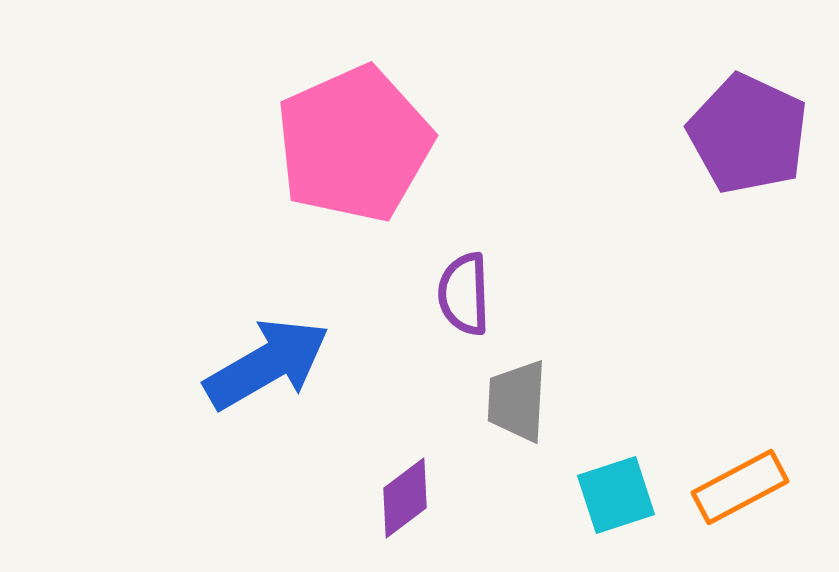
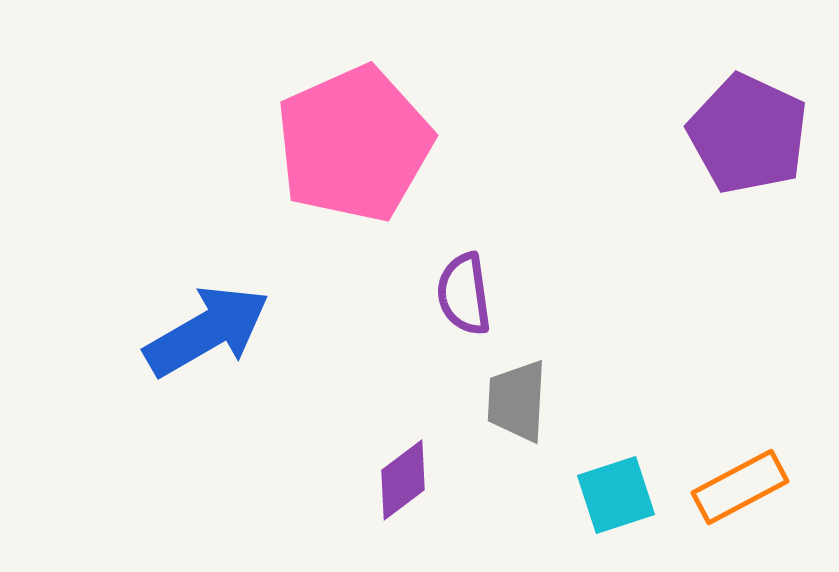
purple semicircle: rotated 6 degrees counterclockwise
blue arrow: moved 60 px left, 33 px up
purple diamond: moved 2 px left, 18 px up
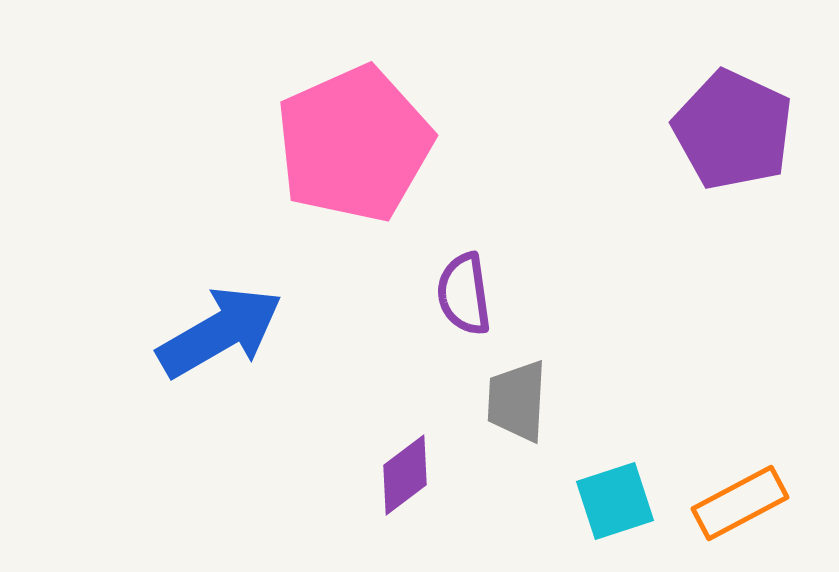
purple pentagon: moved 15 px left, 4 px up
blue arrow: moved 13 px right, 1 px down
purple diamond: moved 2 px right, 5 px up
orange rectangle: moved 16 px down
cyan square: moved 1 px left, 6 px down
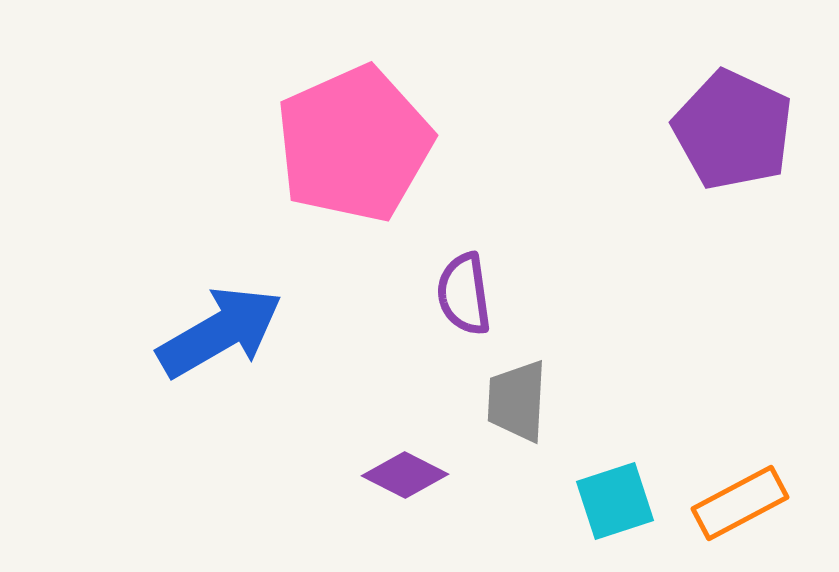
purple diamond: rotated 64 degrees clockwise
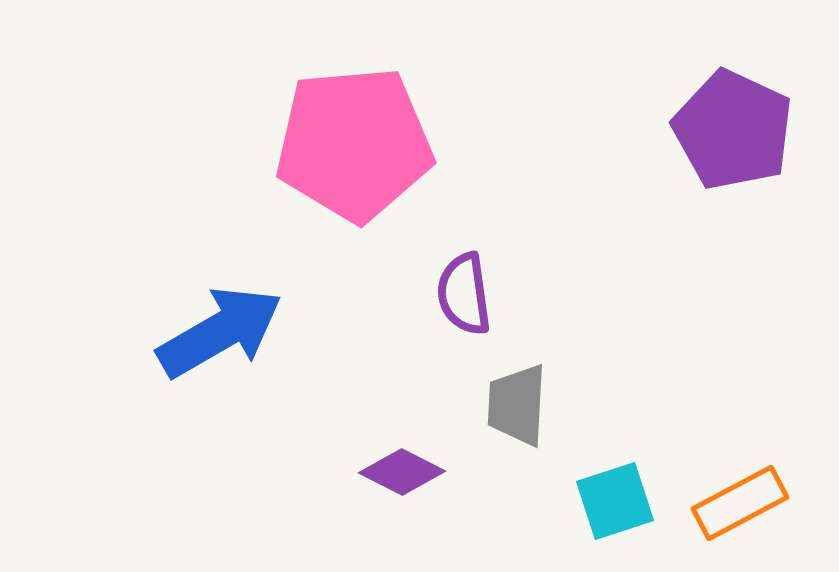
pink pentagon: rotated 19 degrees clockwise
gray trapezoid: moved 4 px down
purple diamond: moved 3 px left, 3 px up
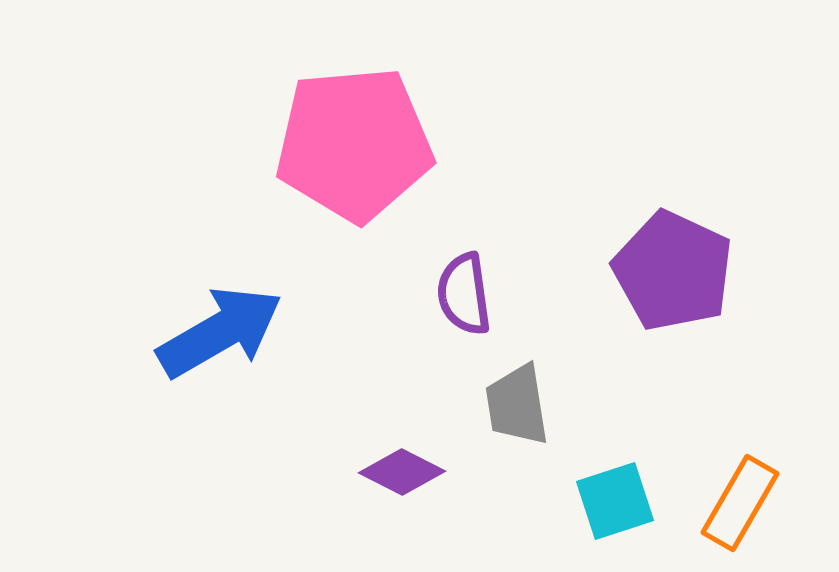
purple pentagon: moved 60 px left, 141 px down
gray trapezoid: rotated 12 degrees counterclockwise
orange rectangle: rotated 32 degrees counterclockwise
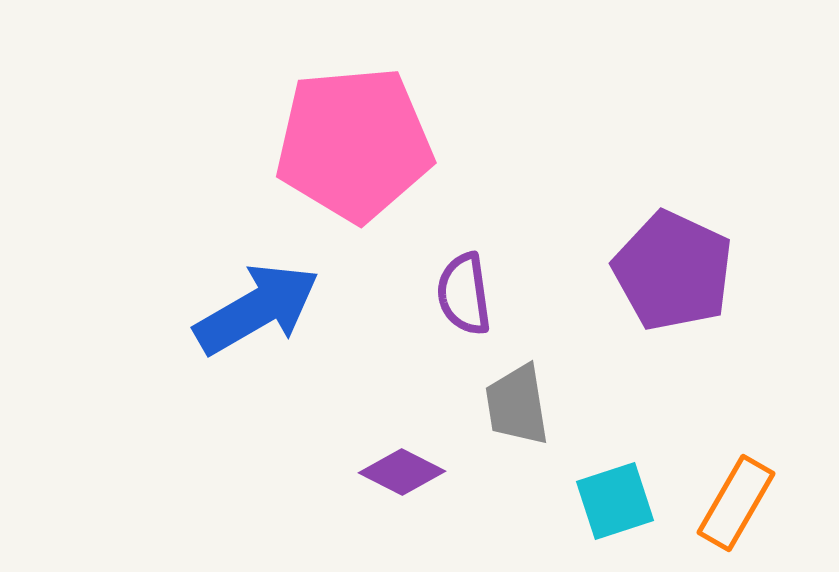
blue arrow: moved 37 px right, 23 px up
orange rectangle: moved 4 px left
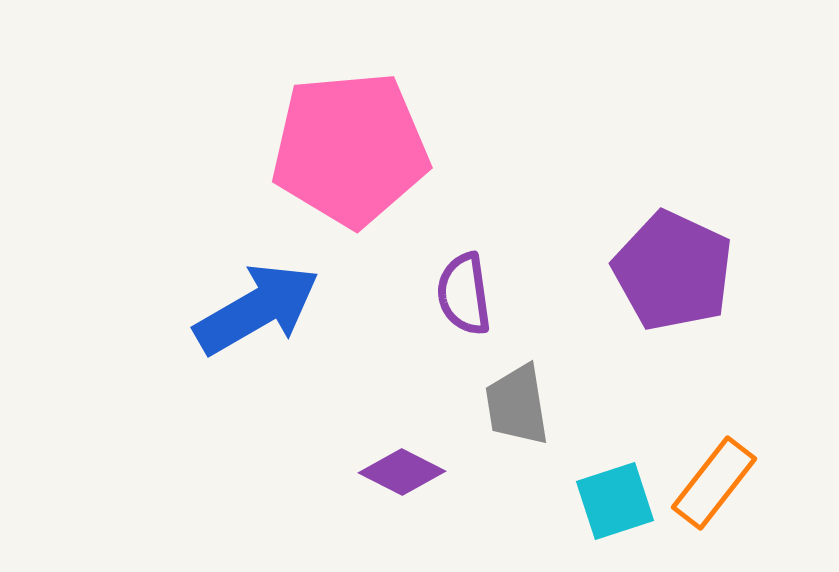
pink pentagon: moved 4 px left, 5 px down
orange rectangle: moved 22 px left, 20 px up; rotated 8 degrees clockwise
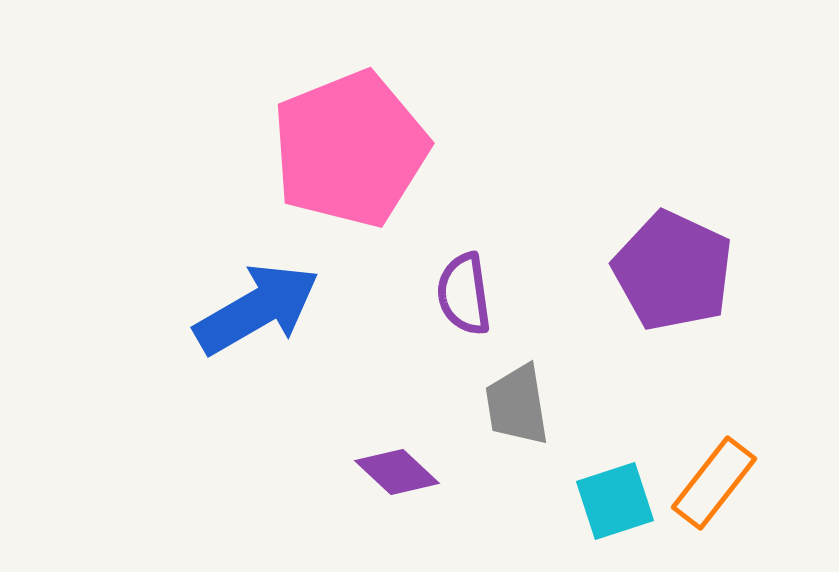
pink pentagon: rotated 17 degrees counterclockwise
purple diamond: moved 5 px left; rotated 16 degrees clockwise
